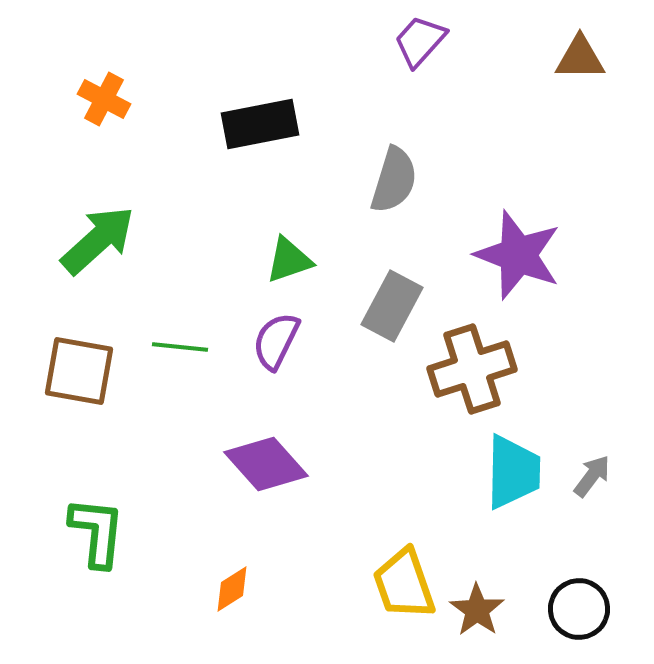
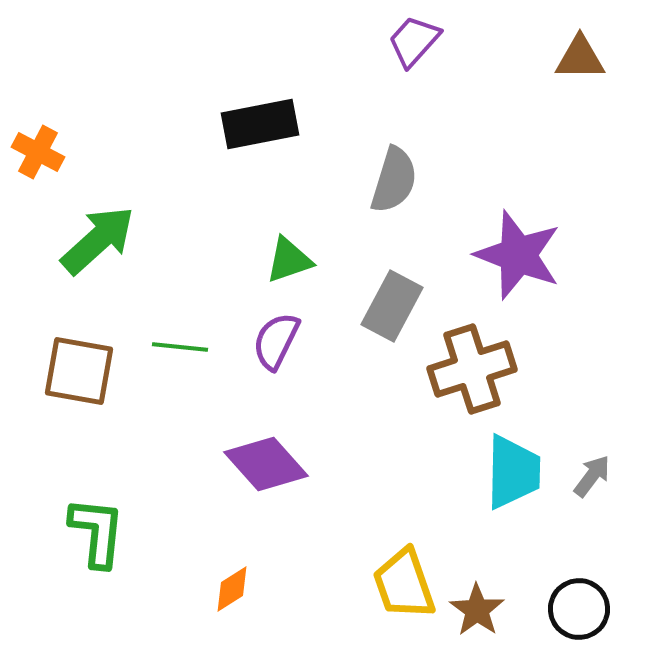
purple trapezoid: moved 6 px left
orange cross: moved 66 px left, 53 px down
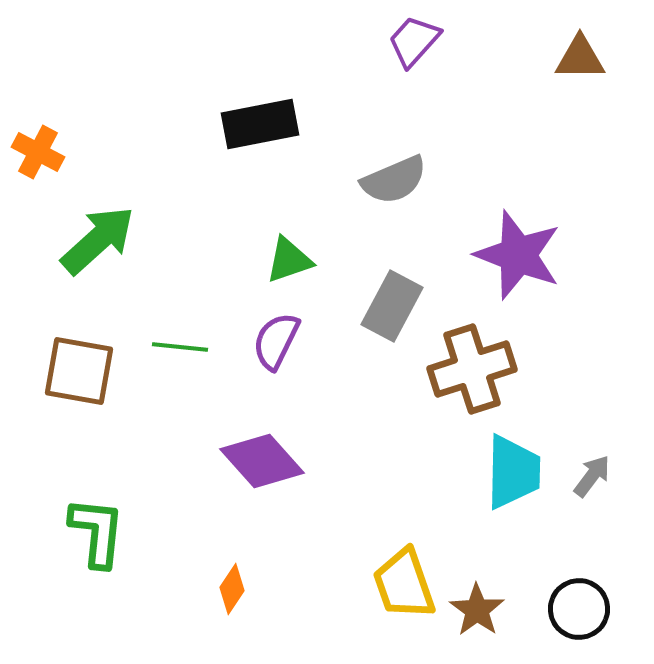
gray semicircle: rotated 50 degrees clockwise
purple diamond: moved 4 px left, 3 px up
orange diamond: rotated 24 degrees counterclockwise
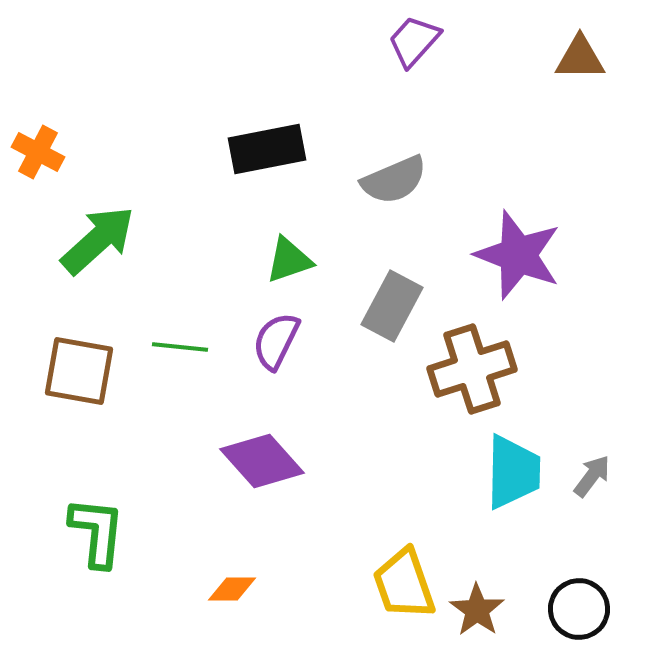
black rectangle: moved 7 px right, 25 px down
orange diamond: rotated 57 degrees clockwise
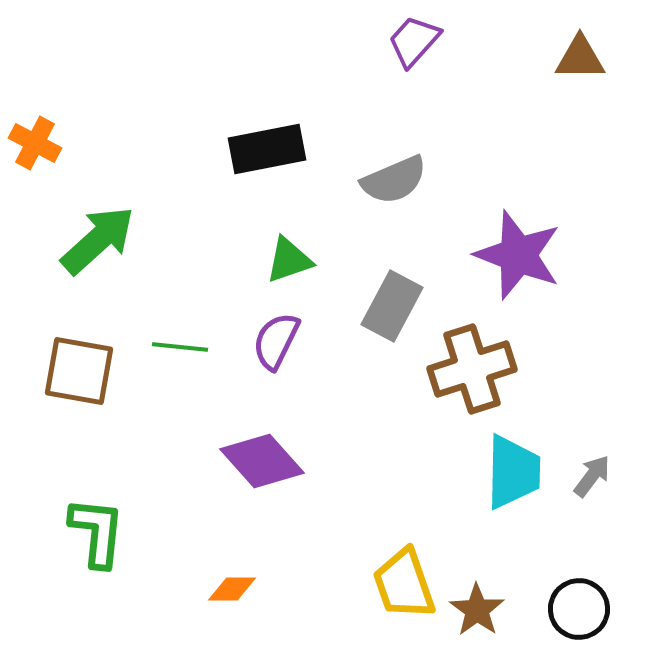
orange cross: moved 3 px left, 9 px up
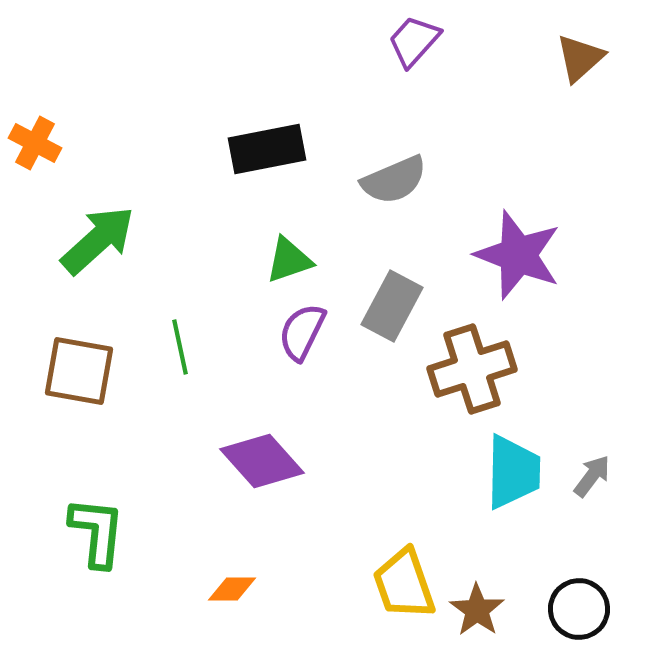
brown triangle: rotated 42 degrees counterclockwise
purple semicircle: moved 26 px right, 9 px up
green line: rotated 72 degrees clockwise
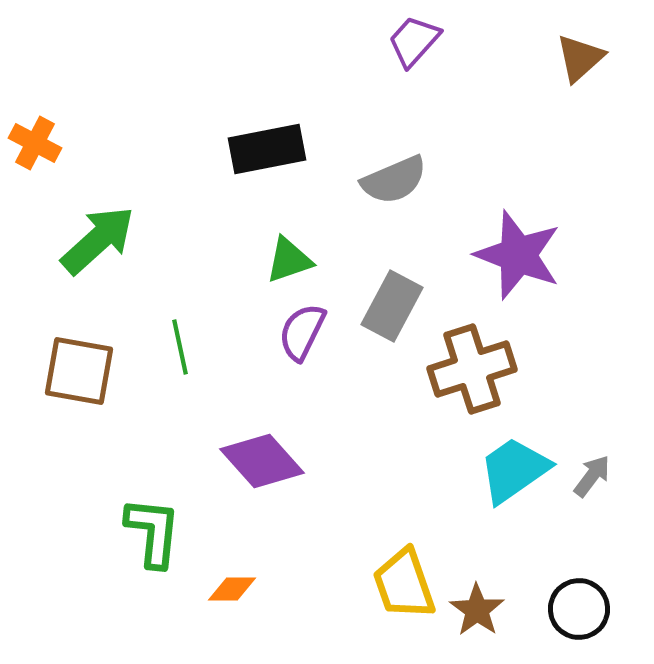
cyan trapezoid: moved 1 px right, 2 px up; rotated 126 degrees counterclockwise
green L-shape: moved 56 px right
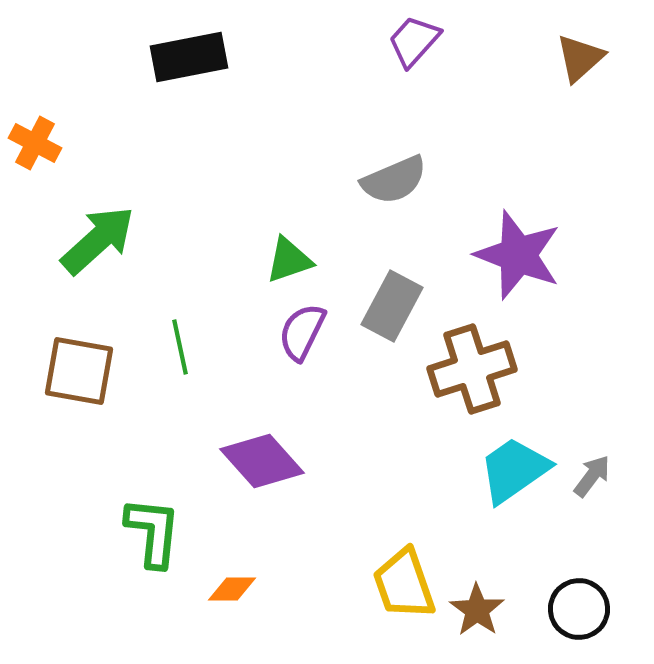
black rectangle: moved 78 px left, 92 px up
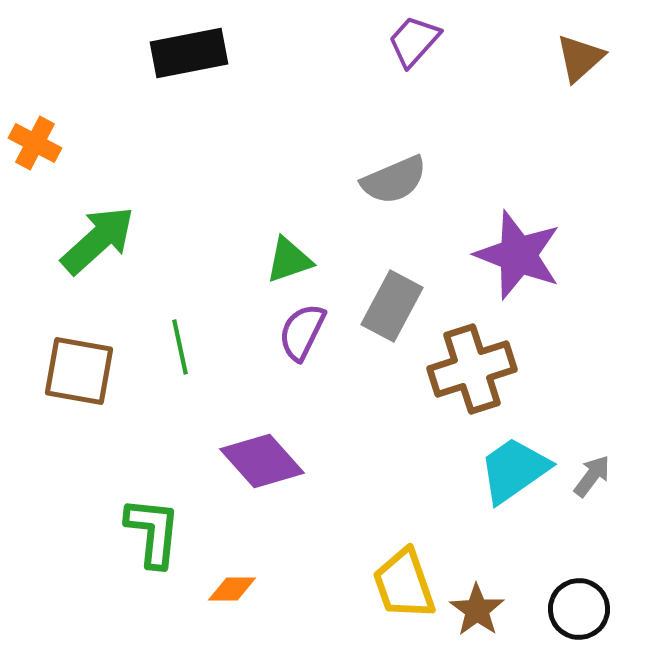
black rectangle: moved 4 px up
